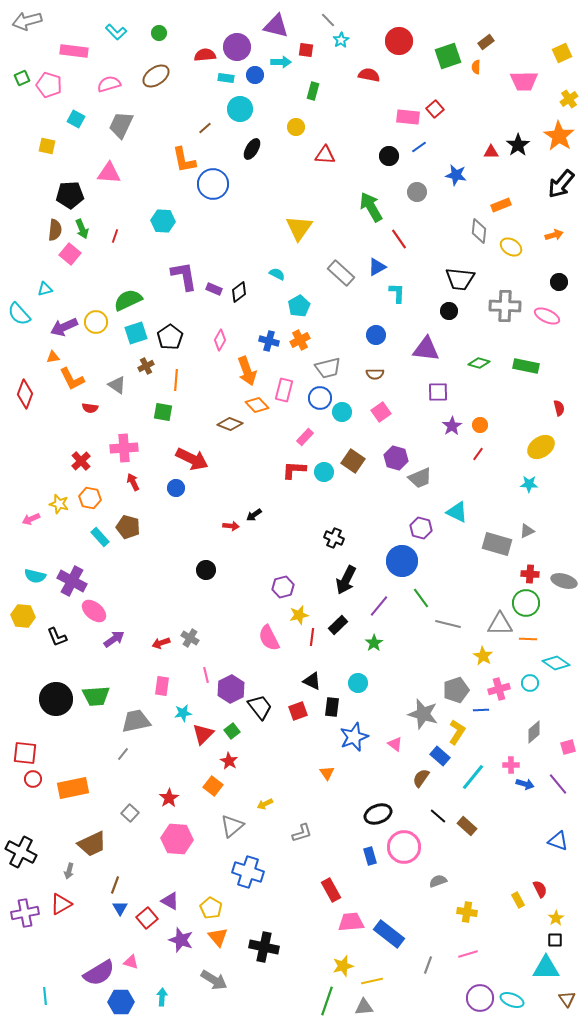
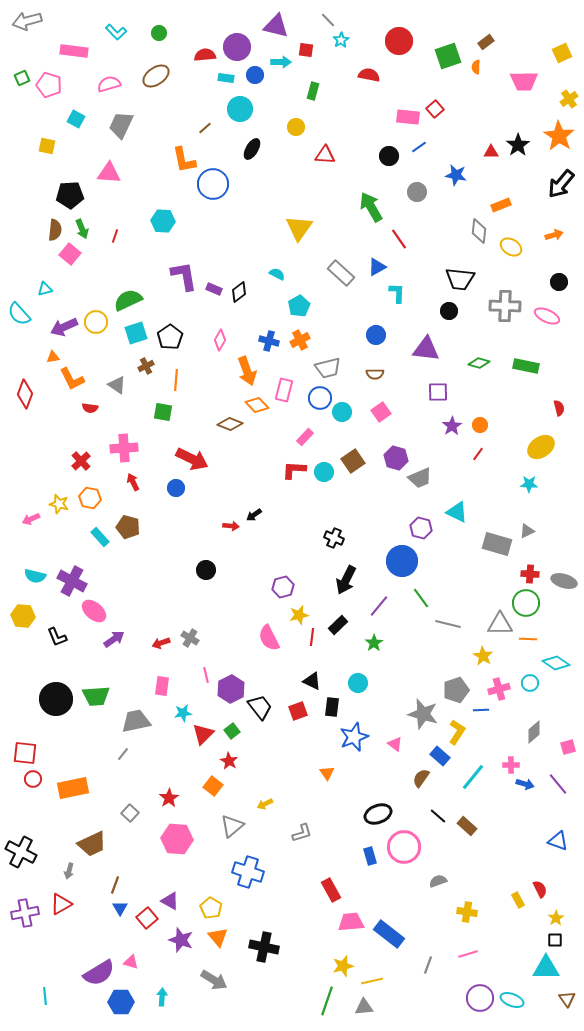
brown square at (353, 461): rotated 20 degrees clockwise
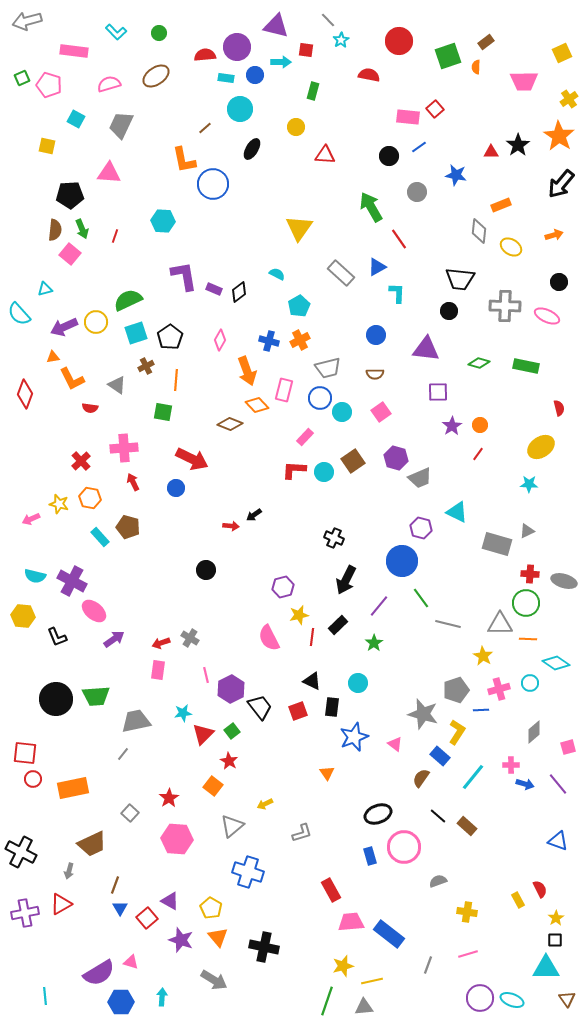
pink rectangle at (162, 686): moved 4 px left, 16 px up
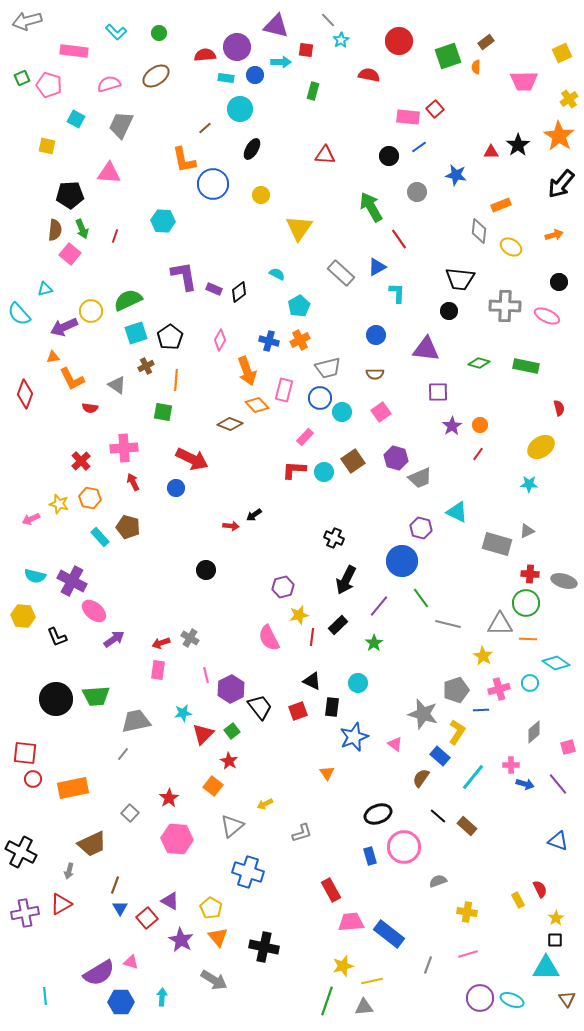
yellow circle at (296, 127): moved 35 px left, 68 px down
yellow circle at (96, 322): moved 5 px left, 11 px up
purple star at (181, 940): rotated 10 degrees clockwise
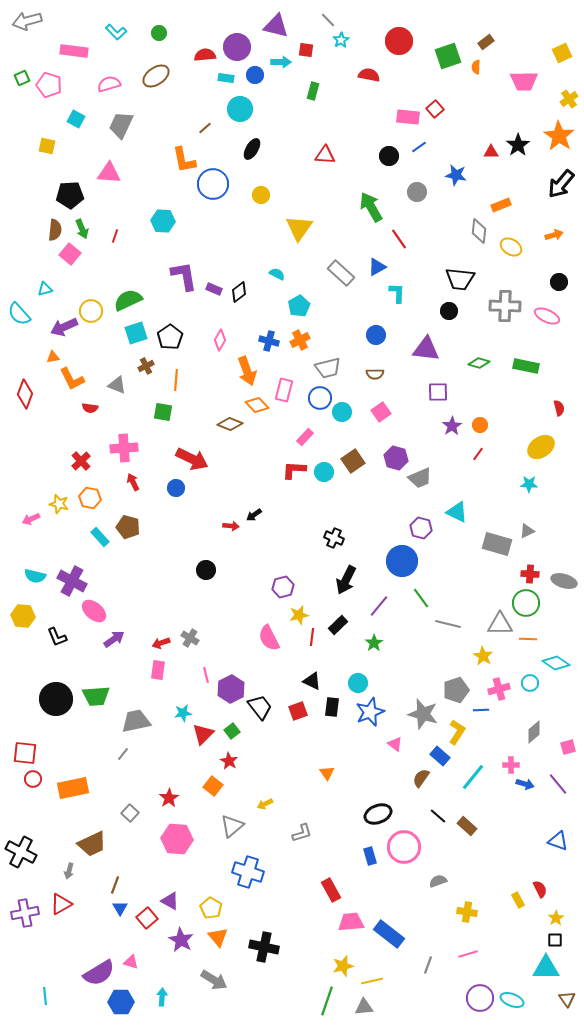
gray triangle at (117, 385): rotated 12 degrees counterclockwise
blue star at (354, 737): moved 16 px right, 25 px up
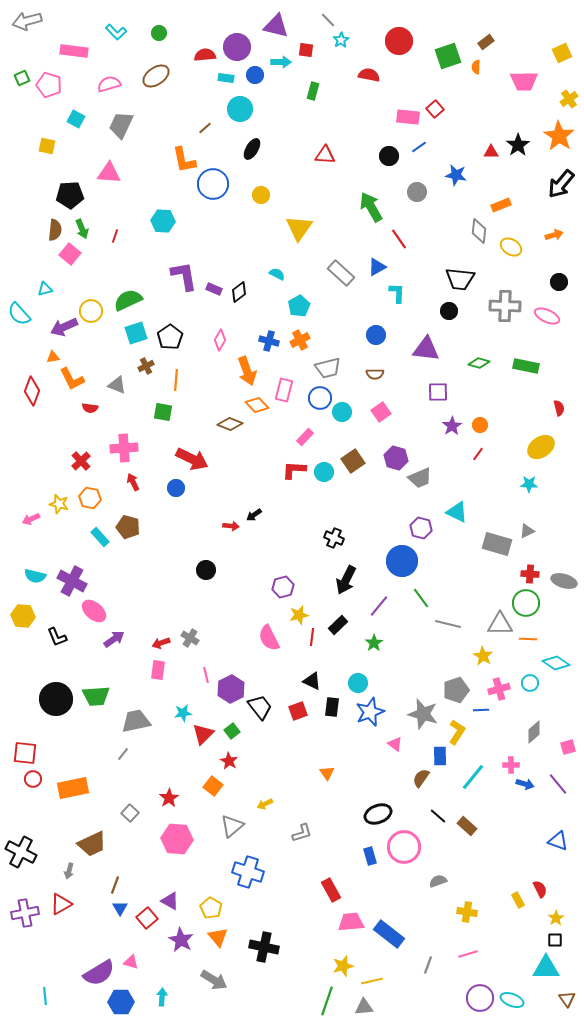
red diamond at (25, 394): moved 7 px right, 3 px up
blue rectangle at (440, 756): rotated 48 degrees clockwise
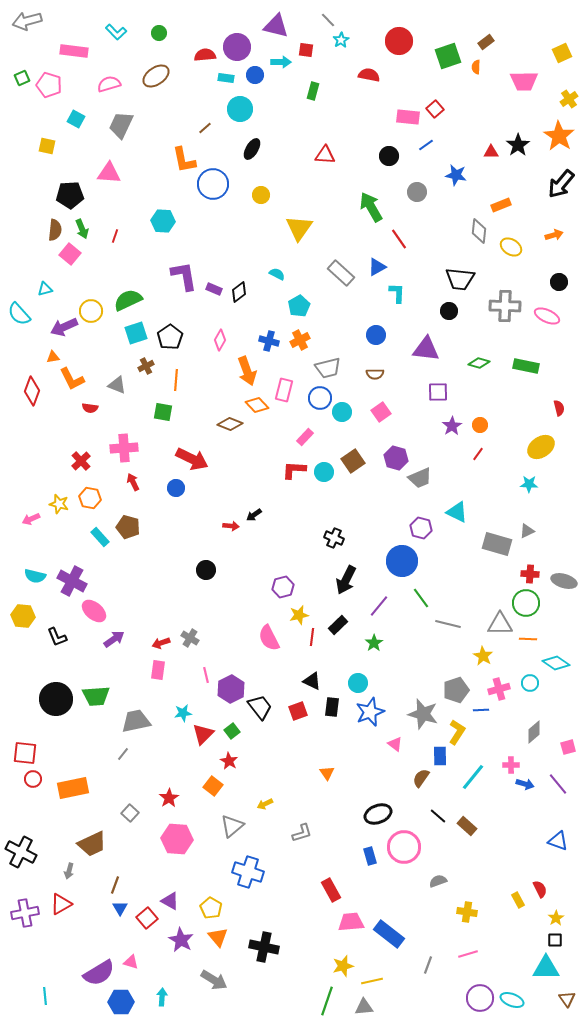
blue line at (419, 147): moved 7 px right, 2 px up
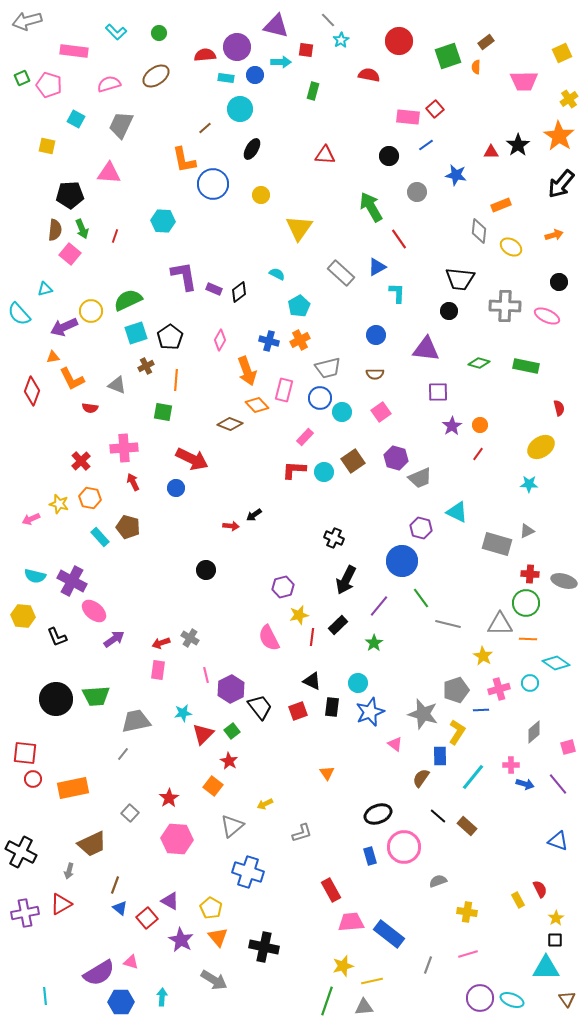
blue triangle at (120, 908): rotated 21 degrees counterclockwise
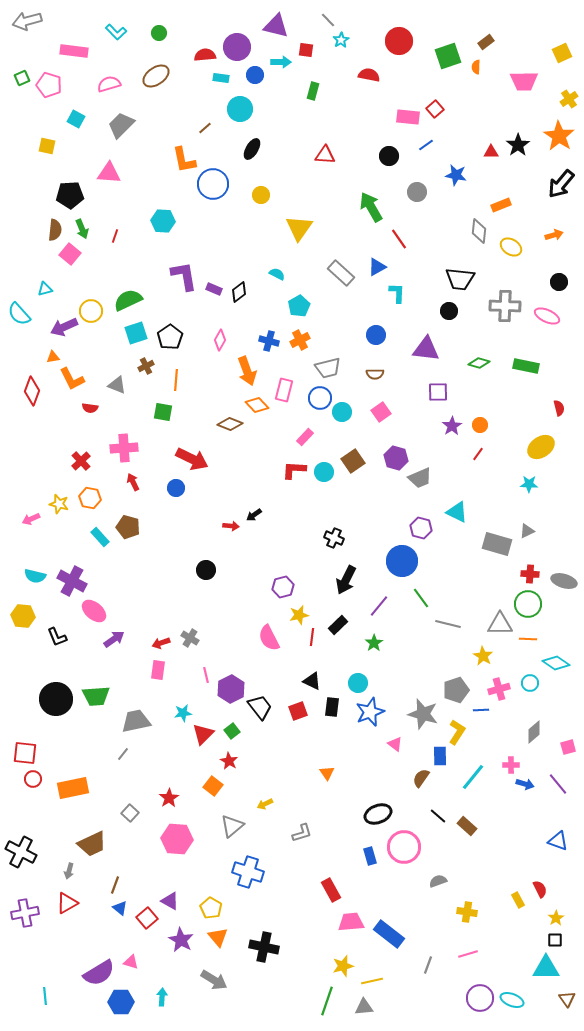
cyan rectangle at (226, 78): moved 5 px left
gray trapezoid at (121, 125): rotated 20 degrees clockwise
green circle at (526, 603): moved 2 px right, 1 px down
red triangle at (61, 904): moved 6 px right, 1 px up
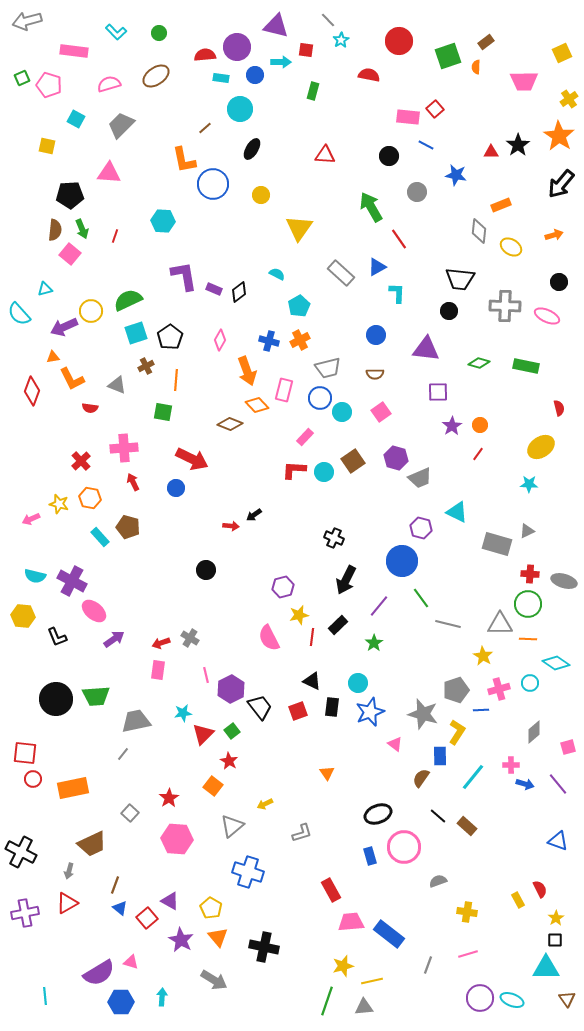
blue line at (426, 145): rotated 63 degrees clockwise
